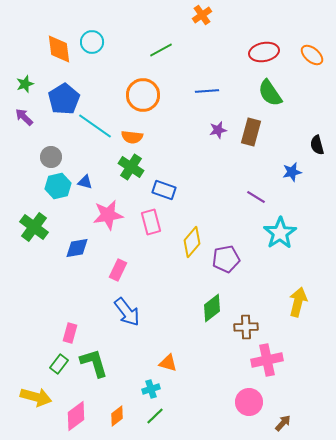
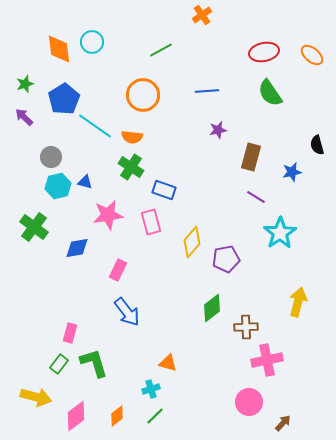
brown rectangle at (251, 132): moved 25 px down
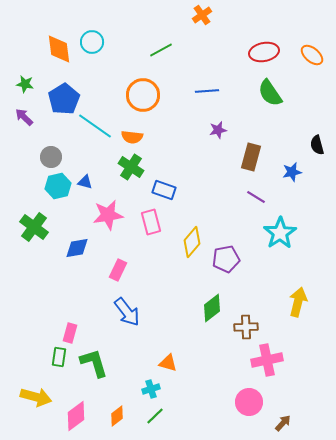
green star at (25, 84): rotated 30 degrees clockwise
green rectangle at (59, 364): moved 7 px up; rotated 30 degrees counterclockwise
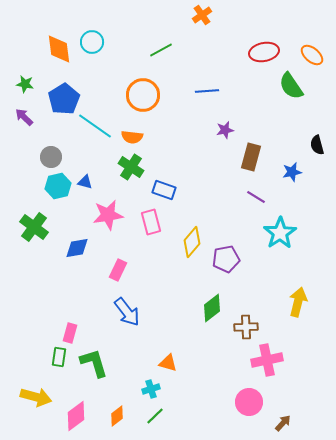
green semicircle at (270, 93): moved 21 px right, 7 px up
purple star at (218, 130): moved 7 px right
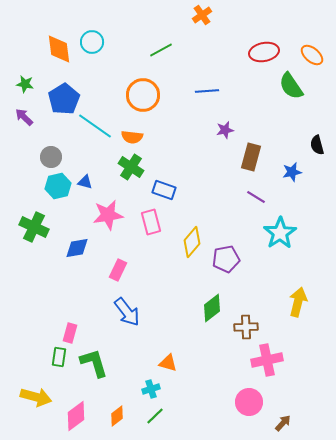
green cross at (34, 227): rotated 12 degrees counterclockwise
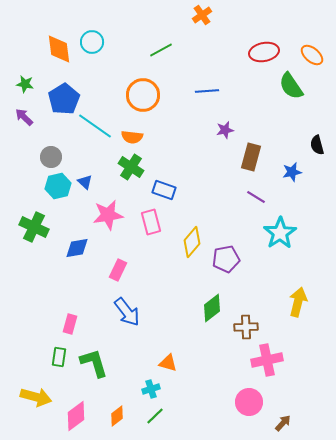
blue triangle at (85, 182): rotated 28 degrees clockwise
pink rectangle at (70, 333): moved 9 px up
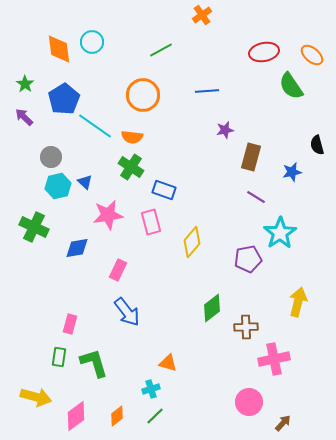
green star at (25, 84): rotated 24 degrees clockwise
purple pentagon at (226, 259): moved 22 px right
pink cross at (267, 360): moved 7 px right, 1 px up
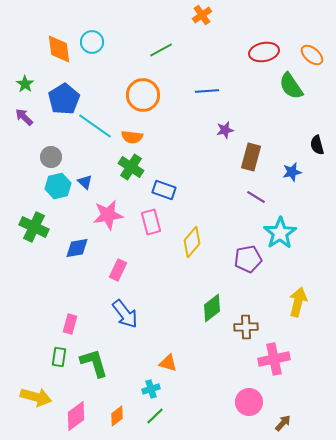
blue arrow at (127, 312): moved 2 px left, 2 px down
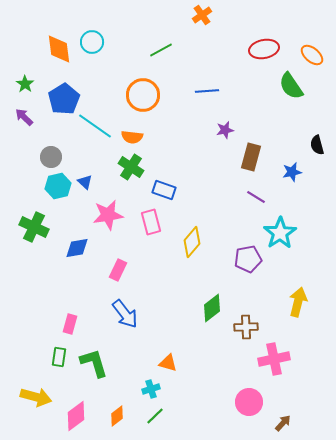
red ellipse at (264, 52): moved 3 px up
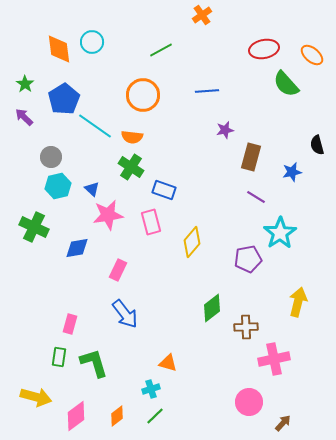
green semicircle at (291, 86): moved 5 px left, 2 px up; rotated 8 degrees counterclockwise
blue triangle at (85, 182): moved 7 px right, 7 px down
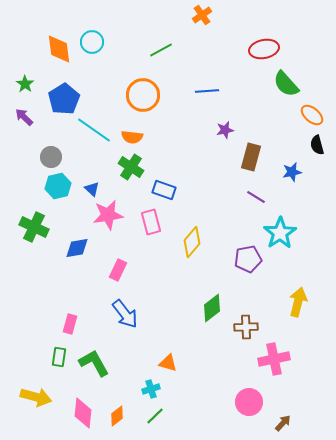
orange ellipse at (312, 55): moved 60 px down
cyan line at (95, 126): moved 1 px left, 4 px down
green L-shape at (94, 363): rotated 12 degrees counterclockwise
pink diamond at (76, 416): moved 7 px right, 3 px up; rotated 48 degrees counterclockwise
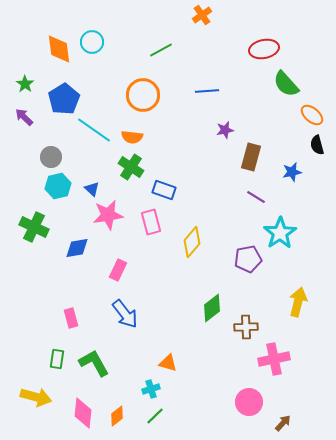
pink rectangle at (70, 324): moved 1 px right, 6 px up; rotated 30 degrees counterclockwise
green rectangle at (59, 357): moved 2 px left, 2 px down
